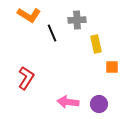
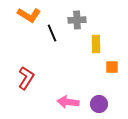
yellow rectangle: rotated 12 degrees clockwise
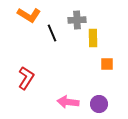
yellow rectangle: moved 3 px left, 6 px up
orange square: moved 5 px left, 3 px up
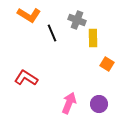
gray cross: rotated 24 degrees clockwise
orange square: rotated 32 degrees clockwise
red L-shape: rotated 90 degrees counterclockwise
pink arrow: moved 1 px right, 1 px down; rotated 105 degrees clockwise
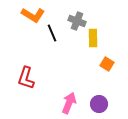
orange L-shape: moved 4 px right
gray cross: moved 1 px down
red L-shape: rotated 105 degrees counterclockwise
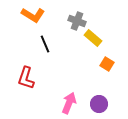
black line: moved 7 px left, 11 px down
yellow rectangle: rotated 48 degrees counterclockwise
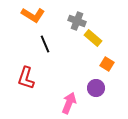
purple circle: moved 3 px left, 16 px up
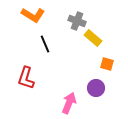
orange square: rotated 16 degrees counterclockwise
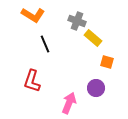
orange square: moved 2 px up
red L-shape: moved 6 px right, 3 px down
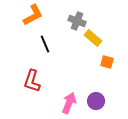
orange L-shape: rotated 60 degrees counterclockwise
purple circle: moved 13 px down
